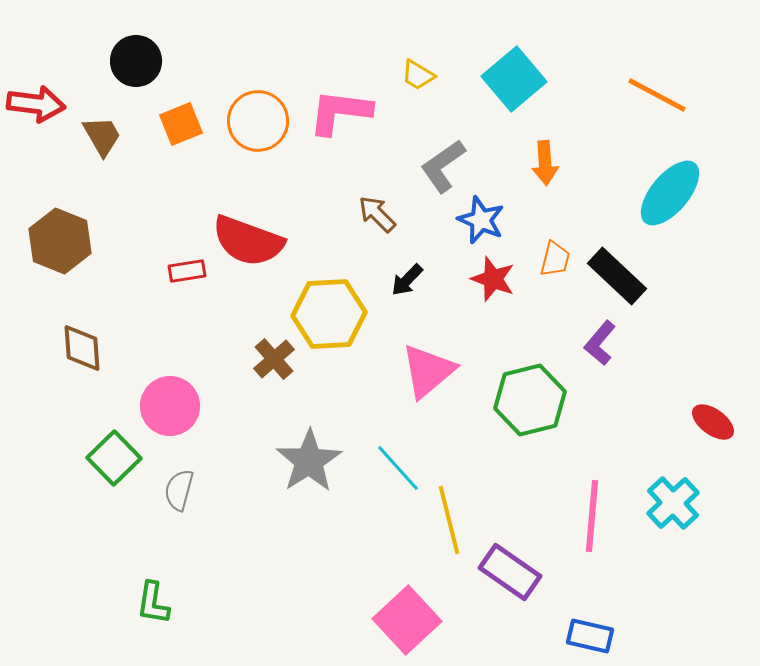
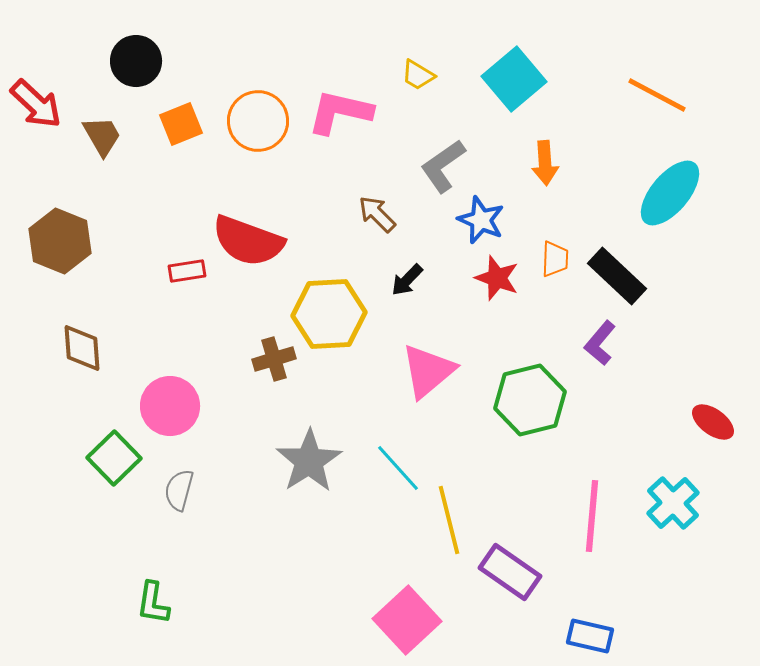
red arrow: rotated 36 degrees clockwise
pink L-shape: rotated 6 degrees clockwise
orange trapezoid: rotated 12 degrees counterclockwise
red star: moved 4 px right, 1 px up
brown cross: rotated 24 degrees clockwise
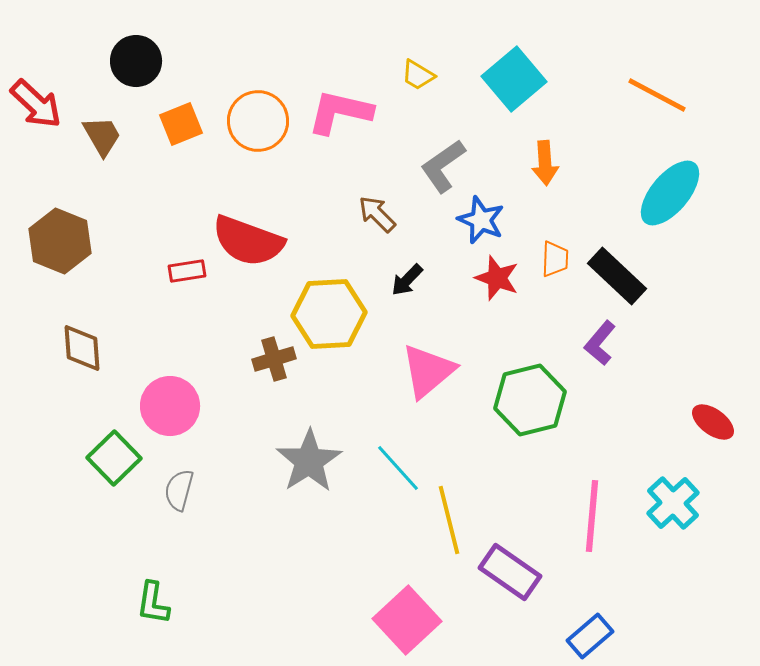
blue rectangle: rotated 54 degrees counterclockwise
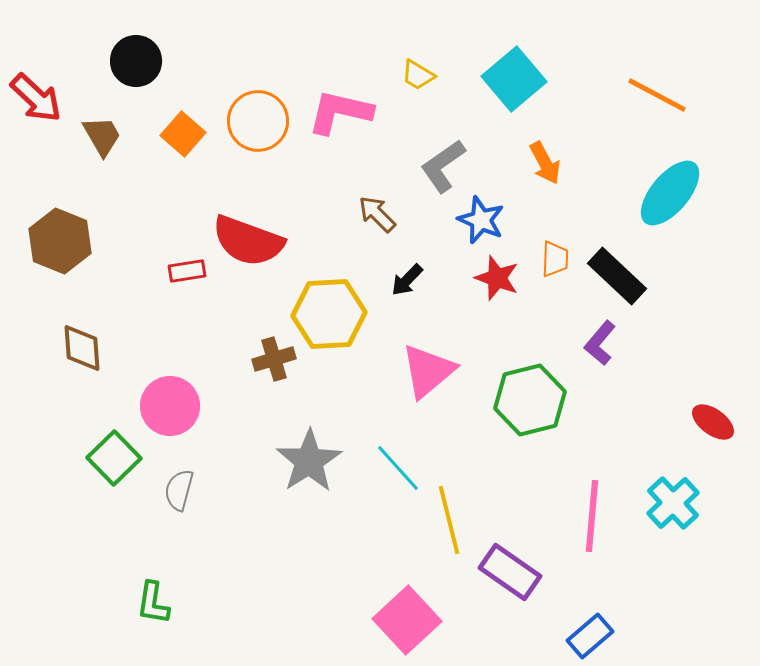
red arrow: moved 6 px up
orange square: moved 2 px right, 10 px down; rotated 27 degrees counterclockwise
orange arrow: rotated 24 degrees counterclockwise
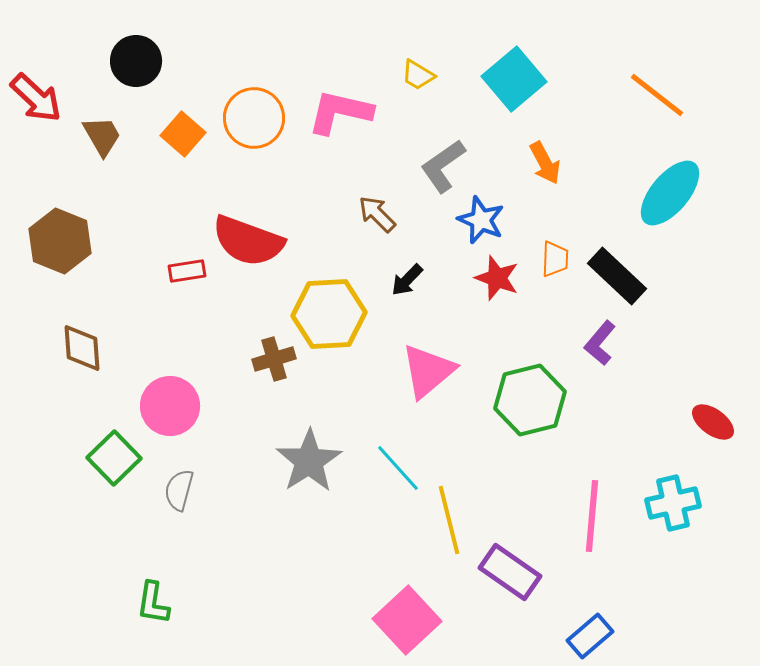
orange line: rotated 10 degrees clockwise
orange circle: moved 4 px left, 3 px up
cyan cross: rotated 30 degrees clockwise
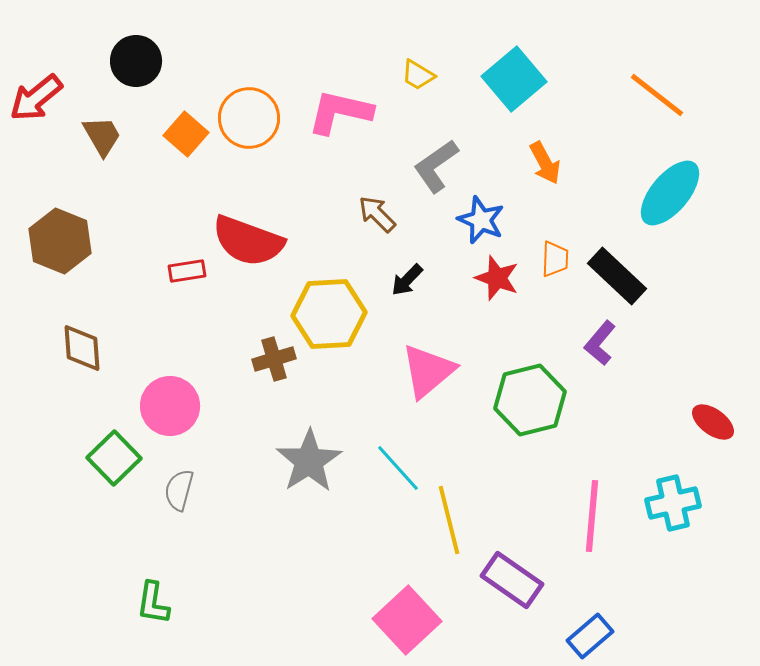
red arrow: rotated 98 degrees clockwise
orange circle: moved 5 px left
orange square: moved 3 px right
gray L-shape: moved 7 px left
purple rectangle: moved 2 px right, 8 px down
